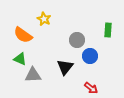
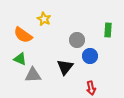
red arrow: rotated 40 degrees clockwise
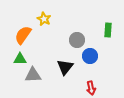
orange semicircle: rotated 90 degrees clockwise
green triangle: rotated 24 degrees counterclockwise
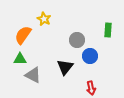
gray triangle: rotated 30 degrees clockwise
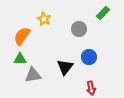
green rectangle: moved 5 px left, 17 px up; rotated 40 degrees clockwise
orange semicircle: moved 1 px left, 1 px down
gray circle: moved 2 px right, 11 px up
blue circle: moved 1 px left, 1 px down
gray triangle: rotated 36 degrees counterclockwise
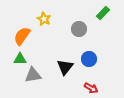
blue circle: moved 2 px down
red arrow: rotated 48 degrees counterclockwise
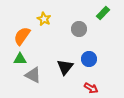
gray triangle: rotated 36 degrees clockwise
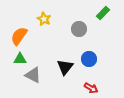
orange semicircle: moved 3 px left
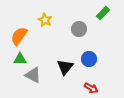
yellow star: moved 1 px right, 1 px down
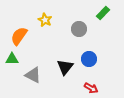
green triangle: moved 8 px left
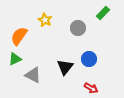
gray circle: moved 1 px left, 1 px up
green triangle: moved 3 px right; rotated 24 degrees counterclockwise
